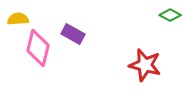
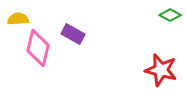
red star: moved 16 px right, 5 px down
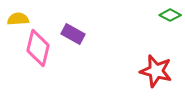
red star: moved 5 px left, 1 px down
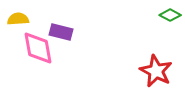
purple rectangle: moved 12 px left, 2 px up; rotated 15 degrees counterclockwise
pink diamond: rotated 24 degrees counterclockwise
red star: rotated 12 degrees clockwise
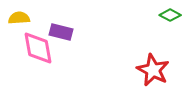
yellow semicircle: moved 1 px right, 1 px up
red star: moved 3 px left, 1 px up
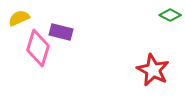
yellow semicircle: rotated 20 degrees counterclockwise
pink diamond: rotated 27 degrees clockwise
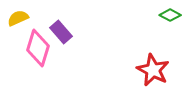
yellow semicircle: moved 1 px left
purple rectangle: rotated 35 degrees clockwise
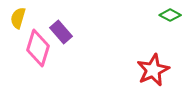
yellow semicircle: rotated 50 degrees counterclockwise
red star: rotated 20 degrees clockwise
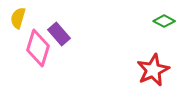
green diamond: moved 6 px left, 6 px down
purple rectangle: moved 2 px left, 2 px down
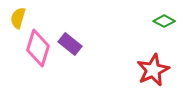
purple rectangle: moved 11 px right, 10 px down; rotated 10 degrees counterclockwise
